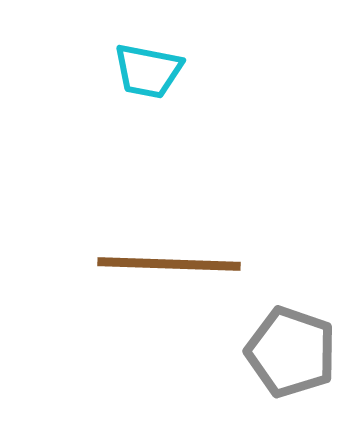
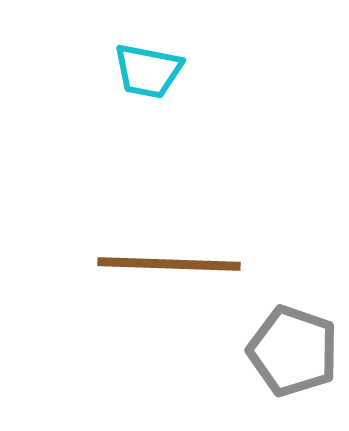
gray pentagon: moved 2 px right, 1 px up
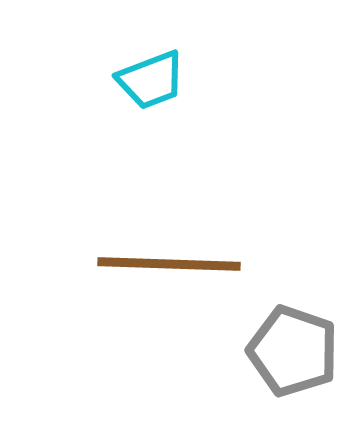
cyan trapezoid: moved 3 px right, 9 px down; rotated 32 degrees counterclockwise
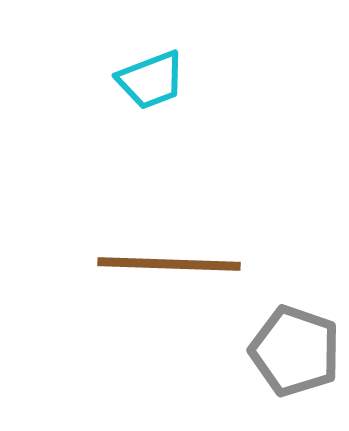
gray pentagon: moved 2 px right
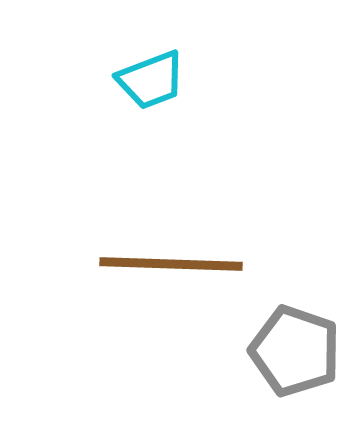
brown line: moved 2 px right
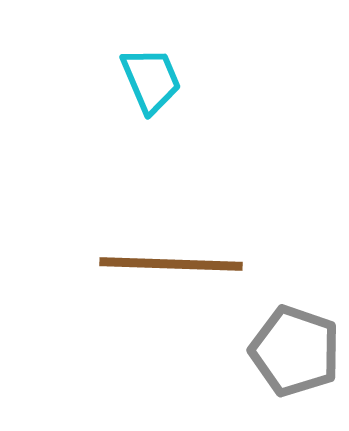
cyan trapezoid: rotated 92 degrees counterclockwise
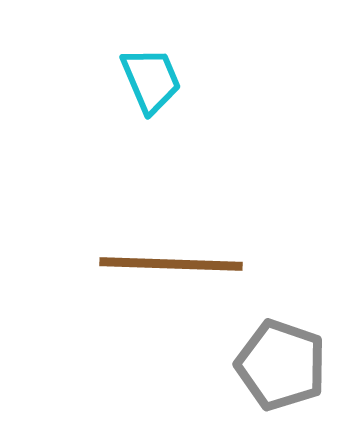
gray pentagon: moved 14 px left, 14 px down
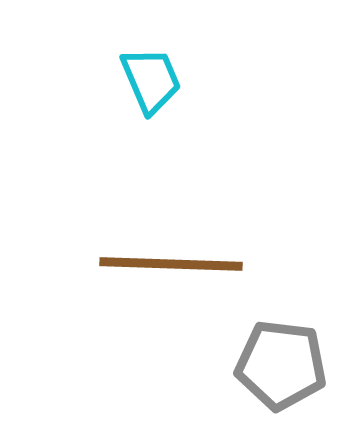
gray pentagon: rotated 12 degrees counterclockwise
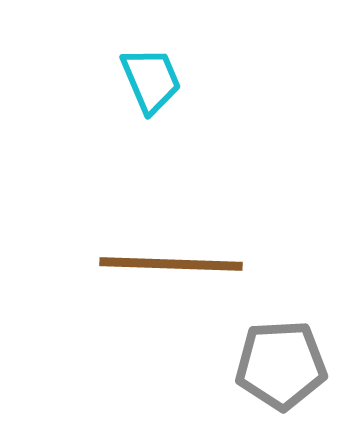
gray pentagon: rotated 10 degrees counterclockwise
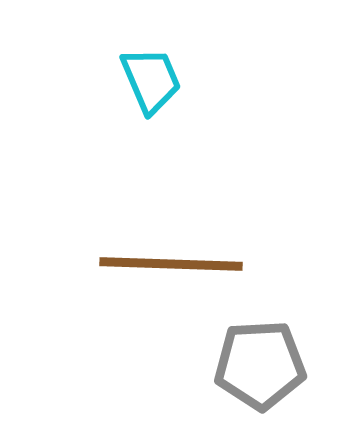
gray pentagon: moved 21 px left
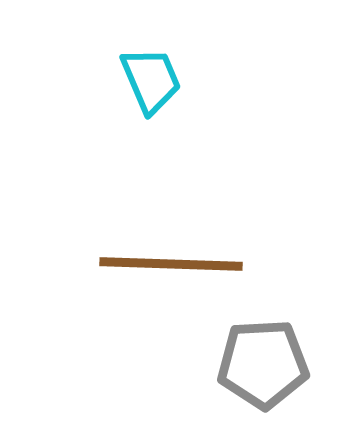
gray pentagon: moved 3 px right, 1 px up
